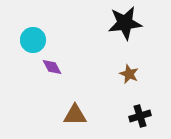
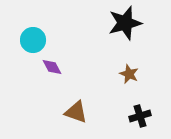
black star: rotated 8 degrees counterclockwise
brown triangle: moved 1 px right, 3 px up; rotated 20 degrees clockwise
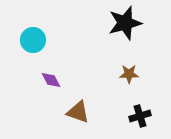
purple diamond: moved 1 px left, 13 px down
brown star: rotated 24 degrees counterclockwise
brown triangle: moved 2 px right
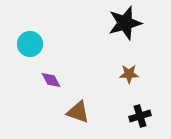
cyan circle: moved 3 px left, 4 px down
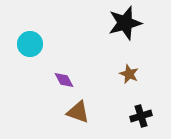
brown star: rotated 24 degrees clockwise
purple diamond: moved 13 px right
black cross: moved 1 px right
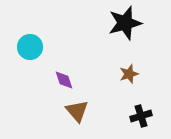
cyan circle: moved 3 px down
brown star: rotated 30 degrees clockwise
purple diamond: rotated 10 degrees clockwise
brown triangle: moved 1 px left, 1 px up; rotated 30 degrees clockwise
